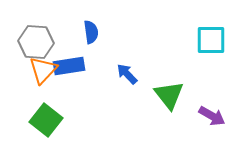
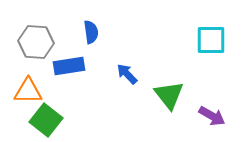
orange triangle: moved 15 px left, 21 px down; rotated 48 degrees clockwise
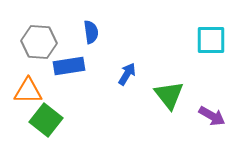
gray hexagon: moved 3 px right
blue arrow: rotated 75 degrees clockwise
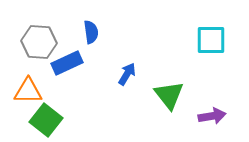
blue rectangle: moved 2 px left, 3 px up; rotated 16 degrees counterclockwise
purple arrow: rotated 40 degrees counterclockwise
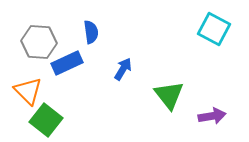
cyan square: moved 3 px right, 11 px up; rotated 28 degrees clockwise
blue arrow: moved 4 px left, 5 px up
orange triangle: rotated 44 degrees clockwise
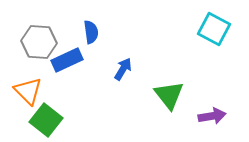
blue rectangle: moved 3 px up
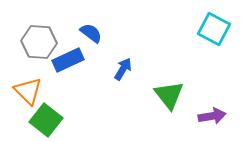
blue semicircle: moved 1 px down; rotated 45 degrees counterclockwise
blue rectangle: moved 1 px right
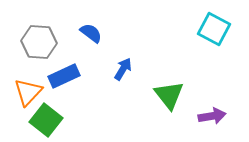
blue rectangle: moved 4 px left, 16 px down
orange triangle: moved 1 px down; rotated 28 degrees clockwise
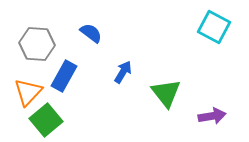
cyan square: moved 2 px up
gray hexagon: moved 2 px left, 2 px down
blue arrow: moved 3 px down
blue rectangle: rotated 36 degrees counterclockwise
green triangle: moved 3 px left, 2 px up
green square: rotated 12 degrees clockwise
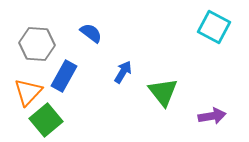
green triangle: moved 3 px left, 1 px up
